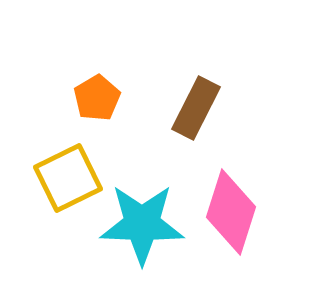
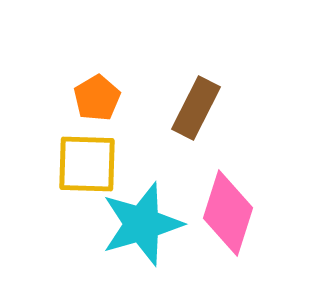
yellow square: moved 19 px right, 14 px up; rotated 28 degrees clockwise
pink diamond: moved 3 px left, 1 px down
cyan star: rotated 18 degrees counterclockwise
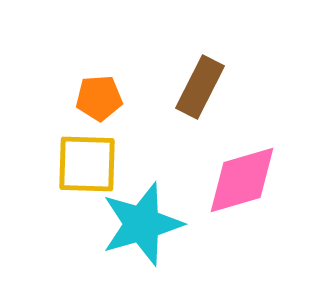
orange pentagon: moved 2 px right; rotated 27 degrees clockwise
brown rectangle: moved 4 px right, 21 px up
pink diamond: moved 14 px right, 33 px up; rotated 56 degrees clockwise
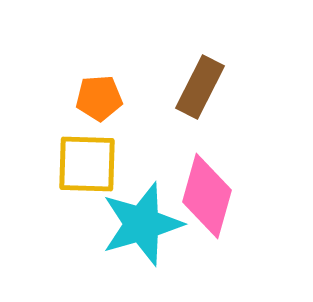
pink diamond: moved 35 px left, 16 px down; rotated 58 degrees counterclockwise
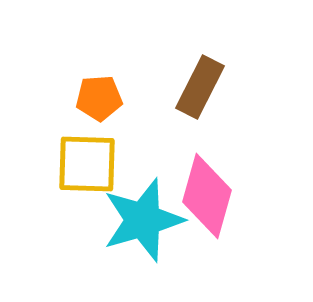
cyan star: moved 1 px right, 4 px up
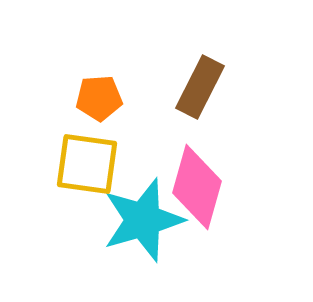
yellow square: rotated 6 degrees clockwise
pink diamond: moved 10 px left, 9 px up
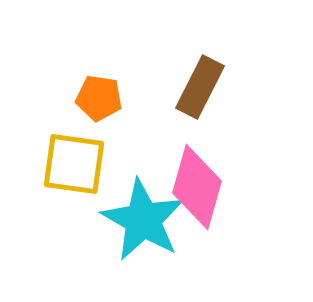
orange pentagon: rotated 12 degrees clockwise
yellow square: moved 13 px left
cyan star: rotated 26 degrees counterclockwise
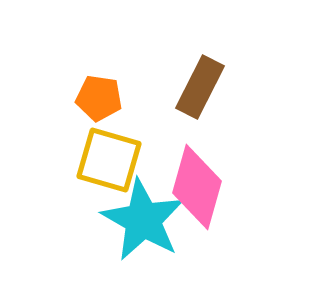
yellow square: moved 35 px right, 4 px up; rotated 8 degrees clockwise
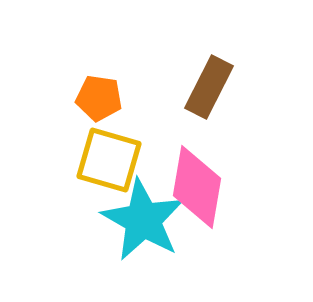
brown rectangle: moved 9 px right
pink diamond: rotated 6 degrees counterclockwise
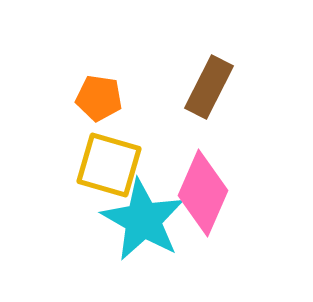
yellow square: moved 5 px down
pink diamond: moved 6 px right, 6 px down; rotated 14 degrees clockwise
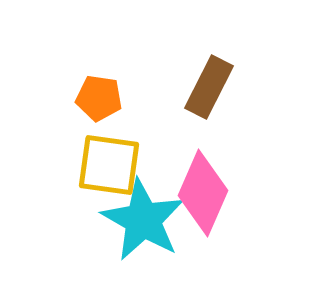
yellow square: rotated 8 degrees counterclockwise
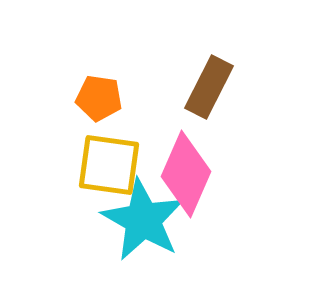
pink diamond: moved 17 px left, 19 px up
